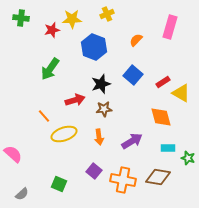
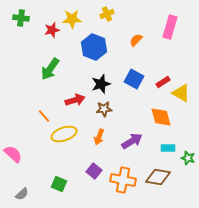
blue square: moved 1 px right, 4 px down; rotated 12 degrees counterclockwise
orange arrow: rotated 28 degrees clockwise
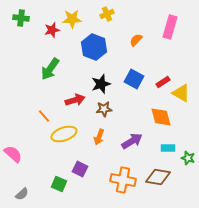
purple square: moved 14 px left, 2 px up; rotated 14 degrees counterclockwise
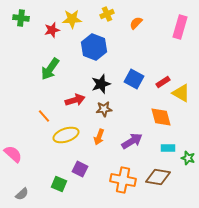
pink rectangle: moved 10 px right
orange semicircle: moved 17 px up
yellow ellipse: moved 2 px right, 1 px down
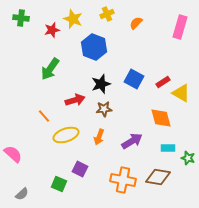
yellow star: moved 1 px right; rotated 24 degrees clockwise
orange diamond: moved 1 px down
